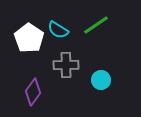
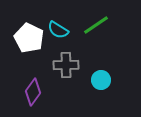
white pentagon: rotated 8 degrees counterclockwise
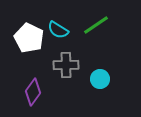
cyan circle: moved 1 px left, 1 px up
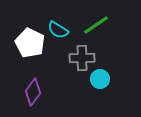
white pentagon: moved 1 px right, 5 px down
gray cross: moved 16 px right, 7 px up
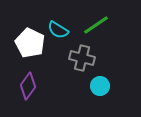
gray cross: rotated 15 degrees clockwise
cyan circle: moved 7 px down
purple diamond: moved 5 px left, 6 px up
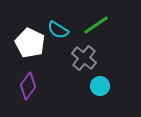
gray cross: moved 2 px right; rotated 25 degrees clockwise
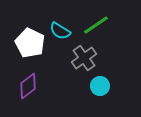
cyan semicircle: moved 2 px right, 1 px down
gray cross: rotated 15 degrees clockwise
purple diamond: rotated 16 degrees clockwise
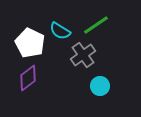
gray cross: moved 1 px left, 3 px up
purple diamond: moved 8 px up
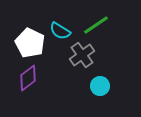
gray cross: moved 1 px left
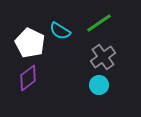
green line: moved 3 px right, 2 px up
gray cross: moved 21 px right, 2 px down
cyan circle: moved 1 px left, 1 px up
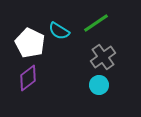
green line: moved 3 px left
cyan semicircle: moved 1 px left
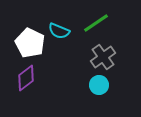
cyan semicircle: rotated 10 degrees counterclockwise
purple diamond: moved 2 px left
